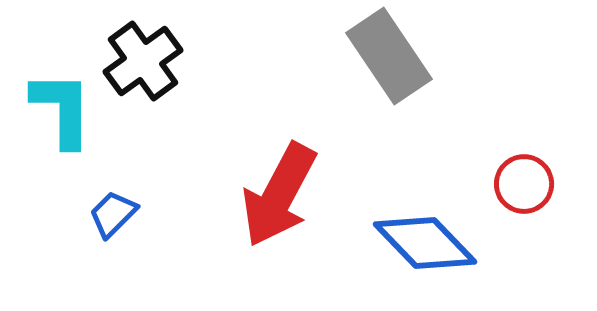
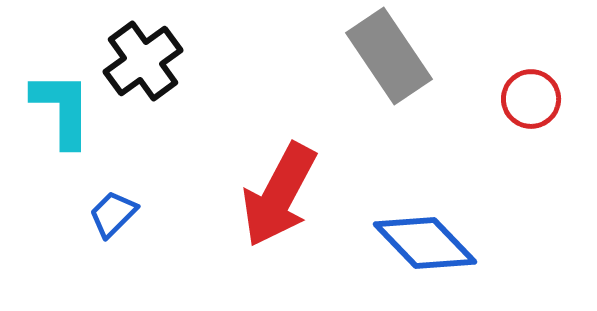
red circle: moved 7 px right, 85 px up
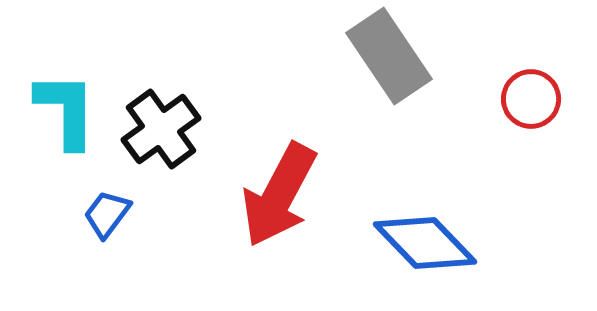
black cross: moved 18 px right, 68 px down
cyan L-shape: moved 4 px right, 1 px down
blue trapezoid: moved 6 px left; rotated 8 degrees counterclockwise
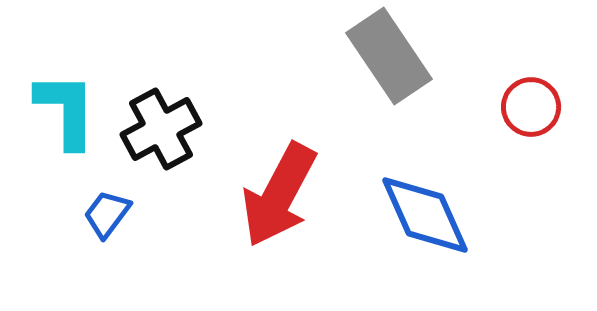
red circle: moved 8 px down
black cross: rotated 8 degrees clockwise
blue diamond: moved 28 px up; rotated 20 degrees clockwise
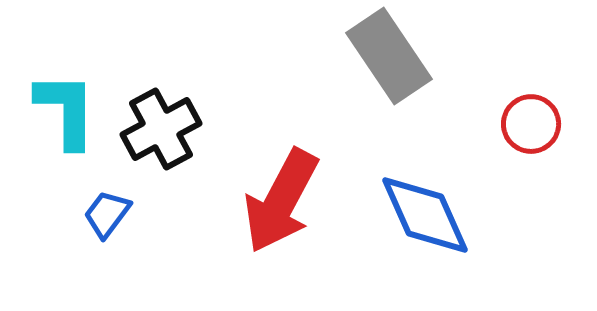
red circle: moved 17 px down
red arrow: moved 2 px right, 6 px down
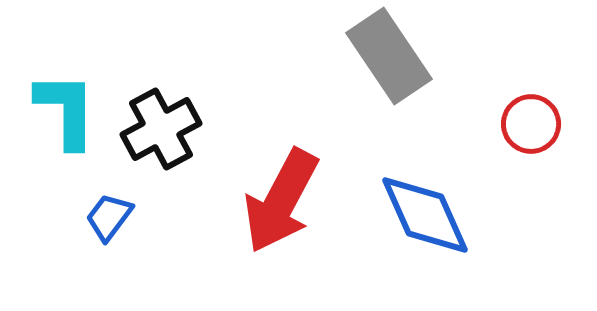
blue trapezoid: moved 2 px right, 3 px down
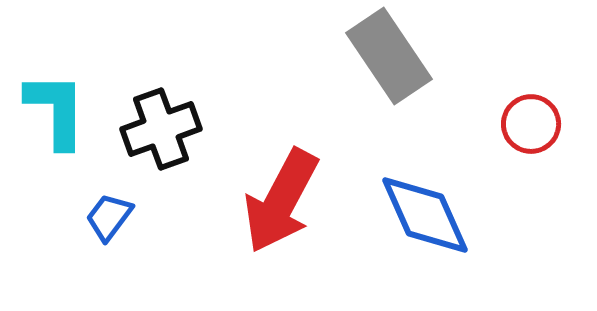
cyan L-shape: moved 10 px left
black cross: rotated 8 degrees clockwise
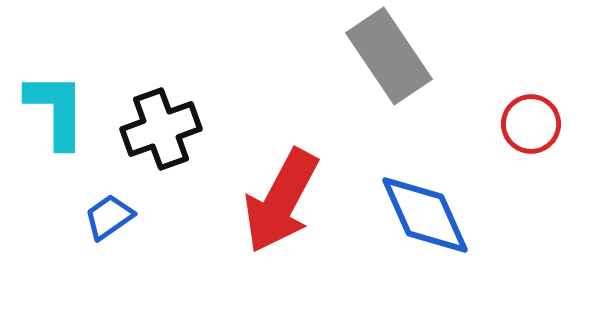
blue trapezoid: rotated 18 degrees clockwise
